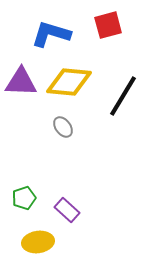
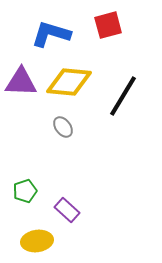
green pentagon: moved 1 px right, 7 px up
yellow ellipse: moved 1 px left, 1 px up
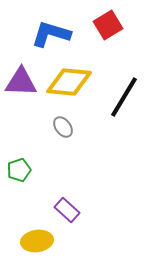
red square: rotated 16 degrees counterclockwise
black line: moved 1 px right, 1 px down
green pentagon: moved 6 px left, 21 px up
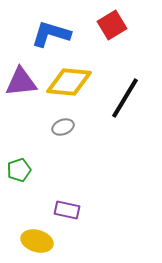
red square: moved 4 px right
purple triangle: rotated 8 degrees counterclockwise
black line: moved 1 px right, 1 px down
gray ellipse: rotated 75 degrees counterclockwise
purple rectangle: rotated 30 degrees counterclockwise
yellow ellipse: rotated 24 degrees clockwise
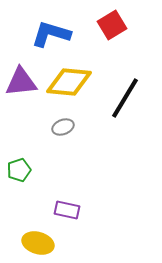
yellow ellipse: moved 1 px right, 2 px down
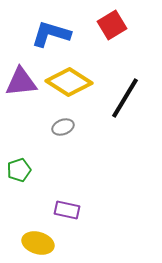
yellow diamond: rotated 27 degrees clockwise
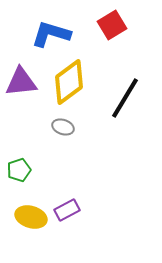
yellow diamond: rotated 69 degrees counterclockwise
gray ellipse: rotated 40 degrees clockwise
purple rectangle: rotated 40 degrees counterclockwise
yellow ellipse: moved 7 px left, 26 px up
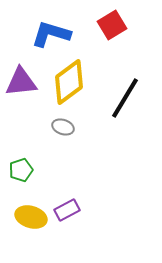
green pentagon: moved 2 px right
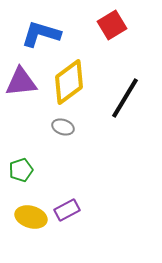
blue L-shape: moved 10 px left
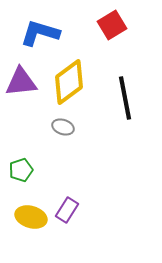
blue L-shape: moved 1 px left, 1 px up
black line: rotated 42 degrees counterclockwise
purple rectangle: rotated 30 degrees counterclockwise
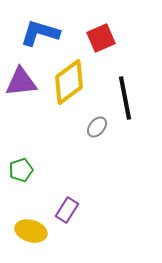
red square: moved 11 px left, 13 px down; rotated 8 degrees clockwise
gray ellipse: moved 34 px right; rotated 70 degrees counterclockwise
yellow ellipse: moved 14 px down
